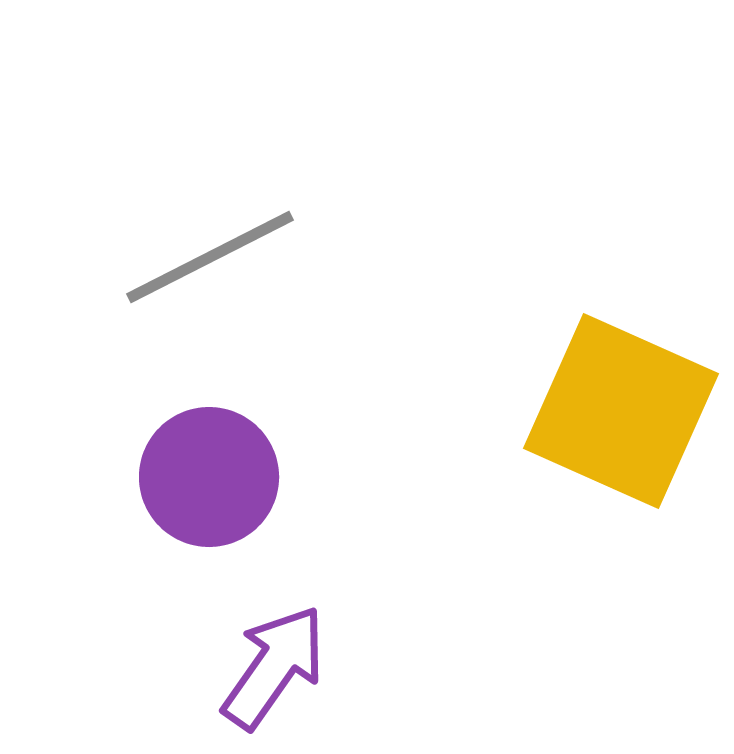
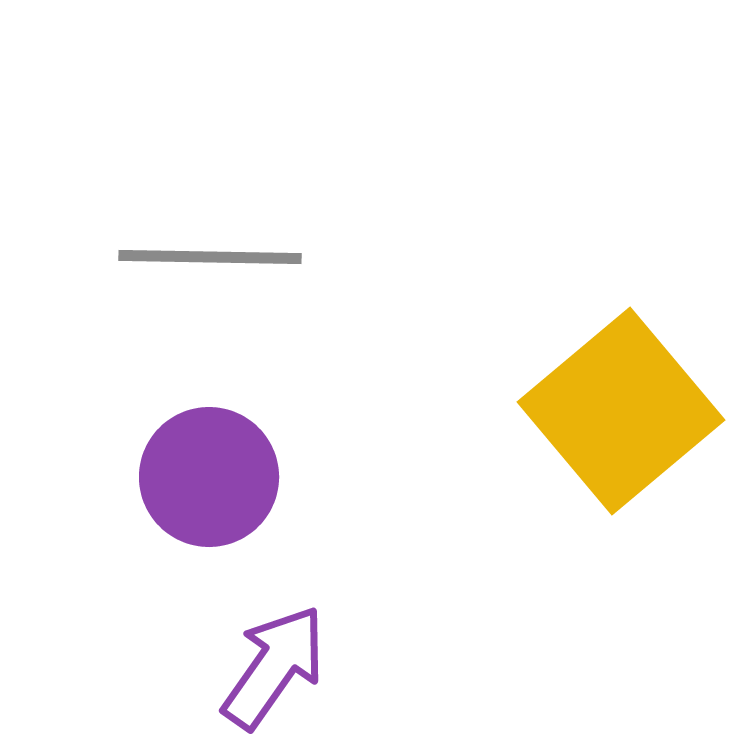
gray line: rotated 28 degrees clockwise
yellow square: rotated 26 degrees clockwise
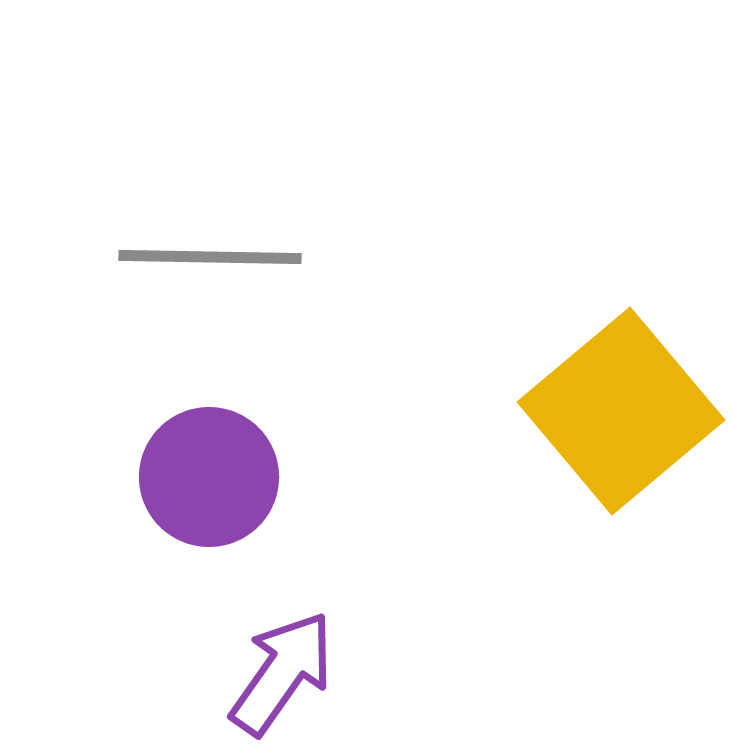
purple arrow: moved 8 px right, 6 px down
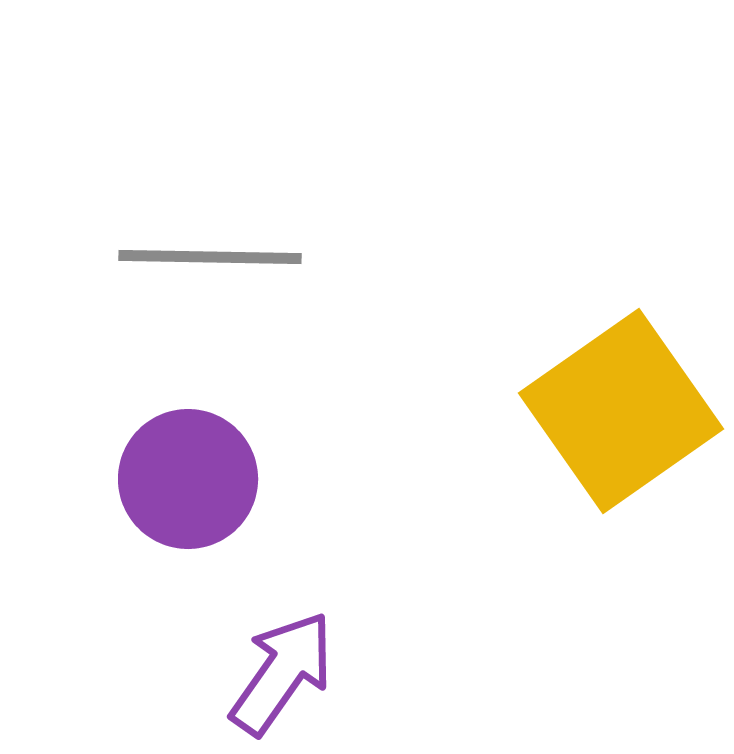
yellow square: rotated 5 degrees clockwise
purple circle: moved 21 px left, 2 px down
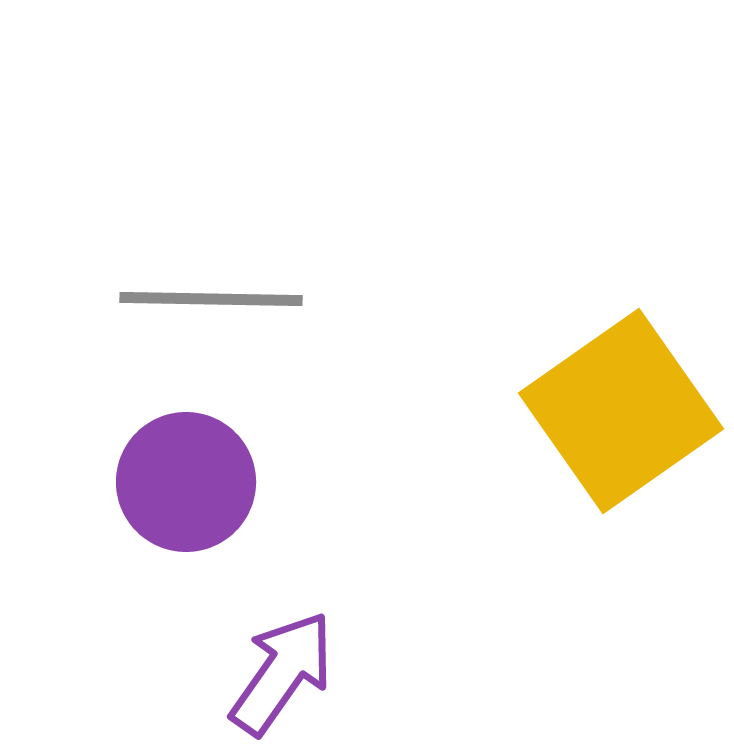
gray line: moved 1 px right, 42 px down
purple circle: moved 2 px left, 3 px down
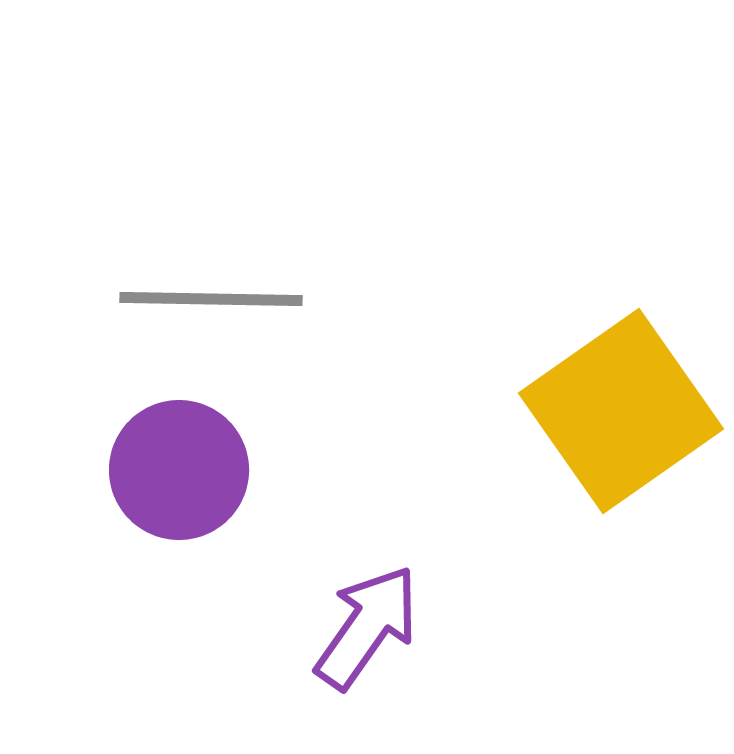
purple circle: moved 7 px left, 12 px up
purple arrow: moved 85 px right, 46 px up
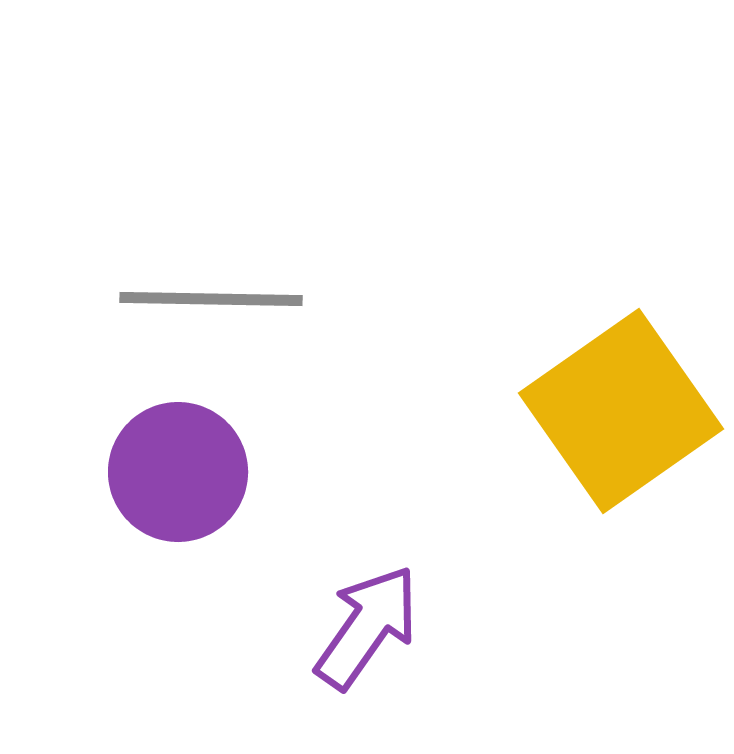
purple circle: moved 1 px left, 2 px down
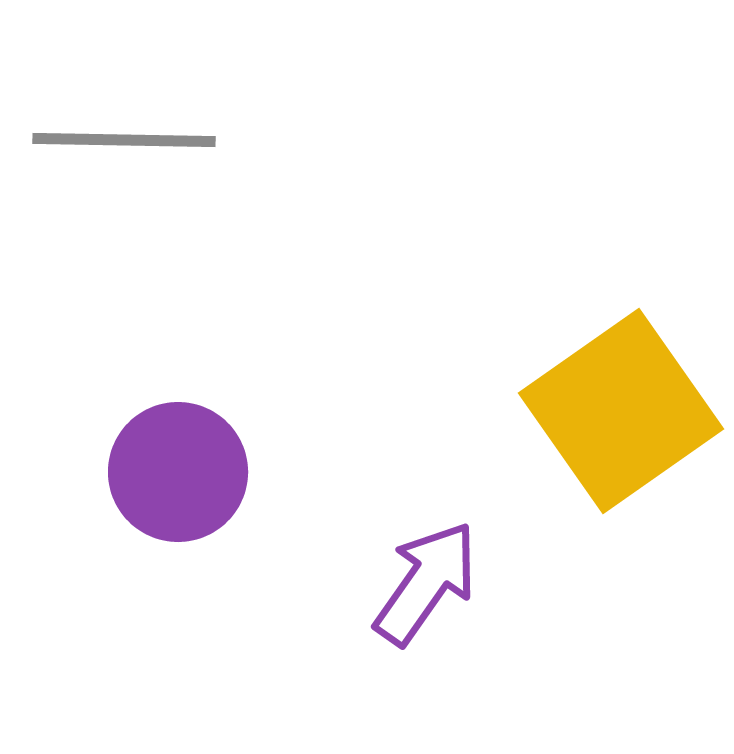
gray line: moved 87 px left, 159 px up
purple arrow: moved 59 px right, 44 px up
